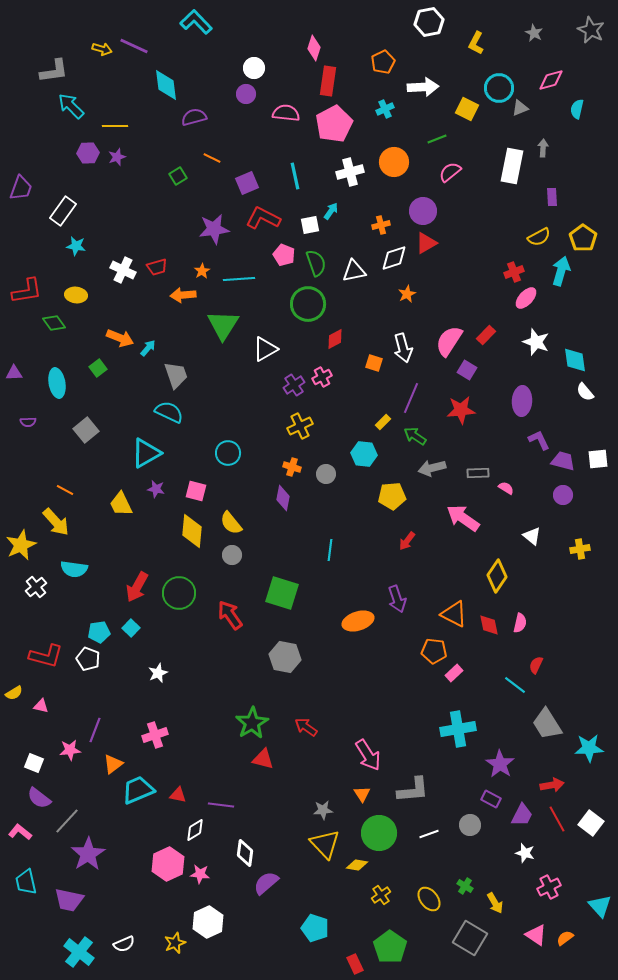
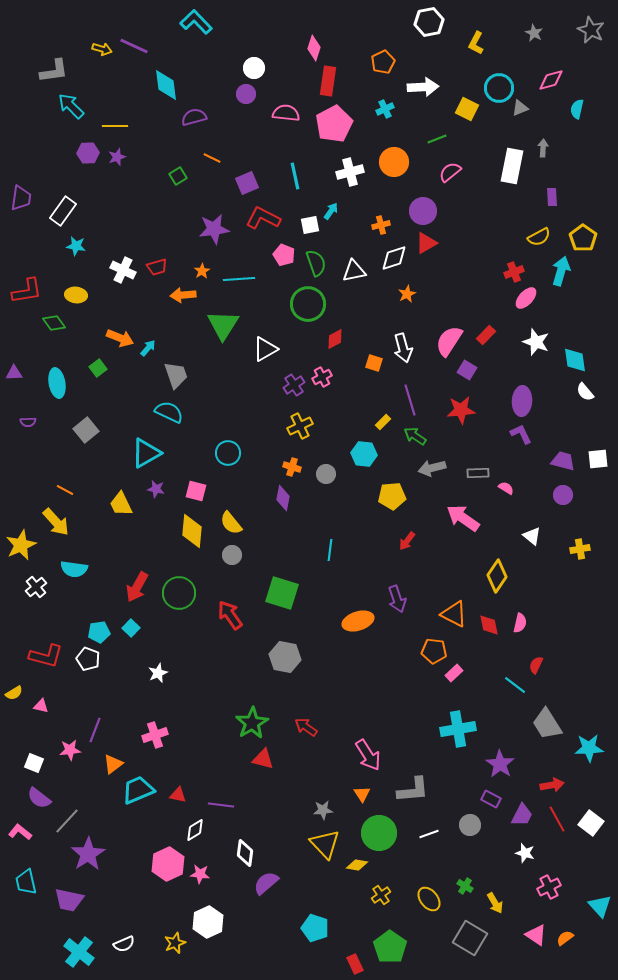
purple trapezoid at (21, 188): moved 10 px down; rotated 12 degrees counterclockwise
purple line at (411, 398): moved 1 px left, 2 px down; rotated 40 degrees counterclockwise
purple L-shape at (539, 440): moved 18 px left, 6 px up
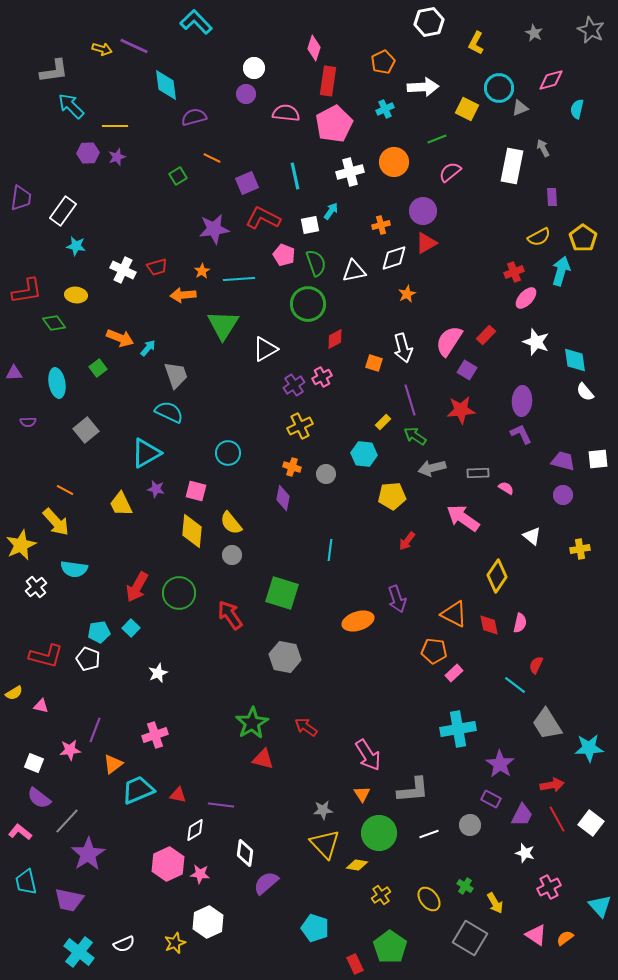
gray arrow at (543, 148): rotated 30 degrees counterclockwise
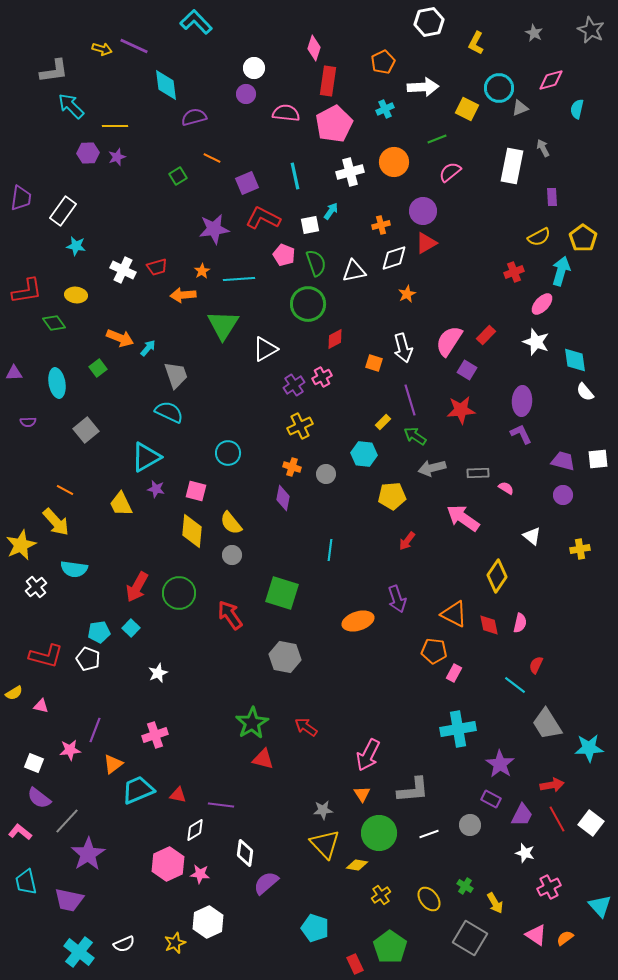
pink ellipse at (526, 298): moved 16 px right, 6 px down
cyan triangle at (146, 453): moved 4 px down
pink rectangle at (454, 673): rotated 18 degrees counterclockwise
pink arrow at (368, 755): rotated 60 degrees clockwise
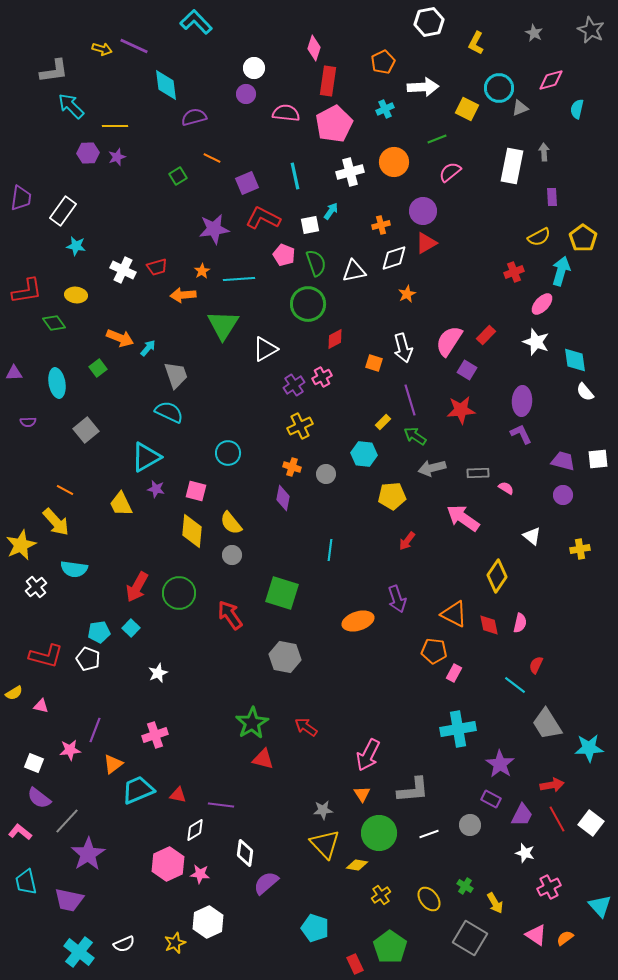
gray arrow at (543, 148): moved 1 px right, 4 px down; rotated 24 degrees clockwise
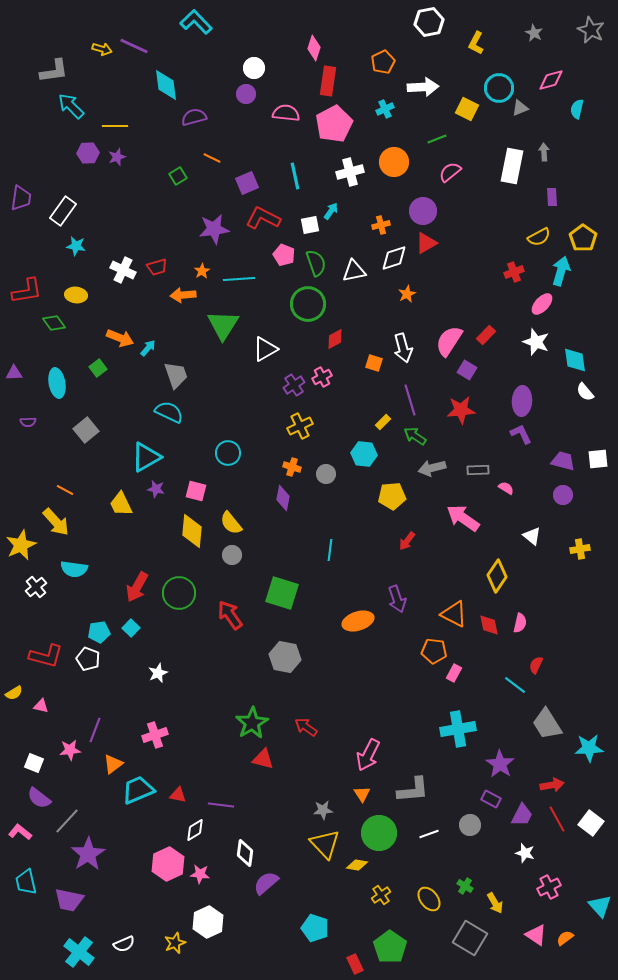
gray rectangle at (478, 473): moved 3 px up
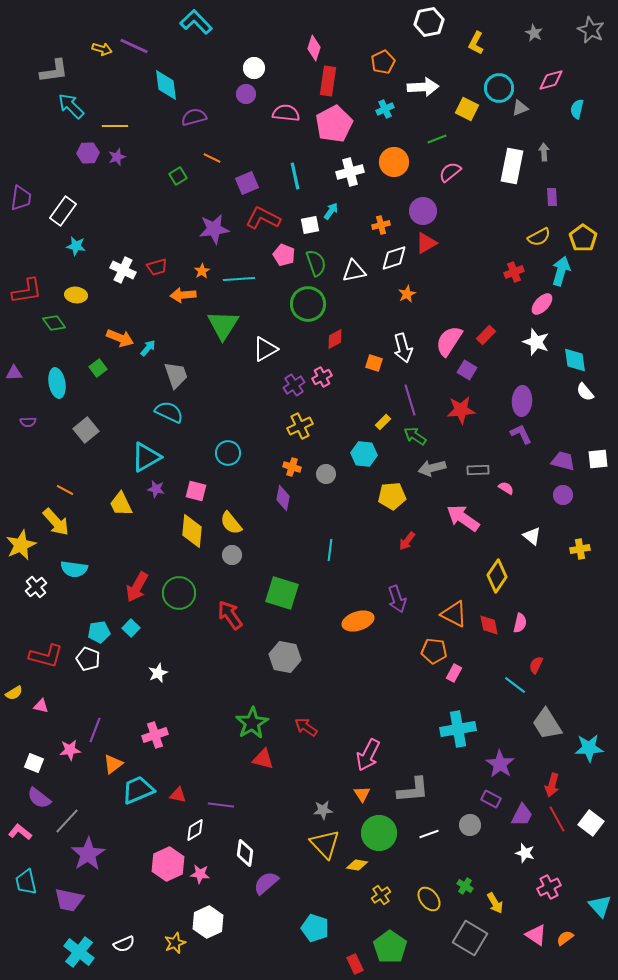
red arrow at (552, 785): rotated 115 degrees clockwise
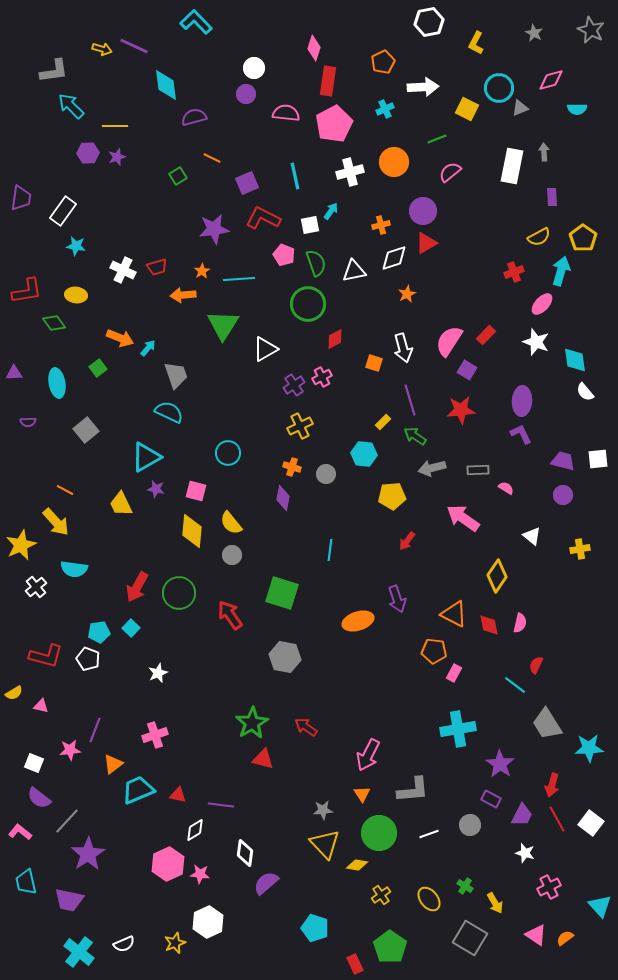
cyan semicircle at (577, 109): rotated 102 degrees counterclockwise
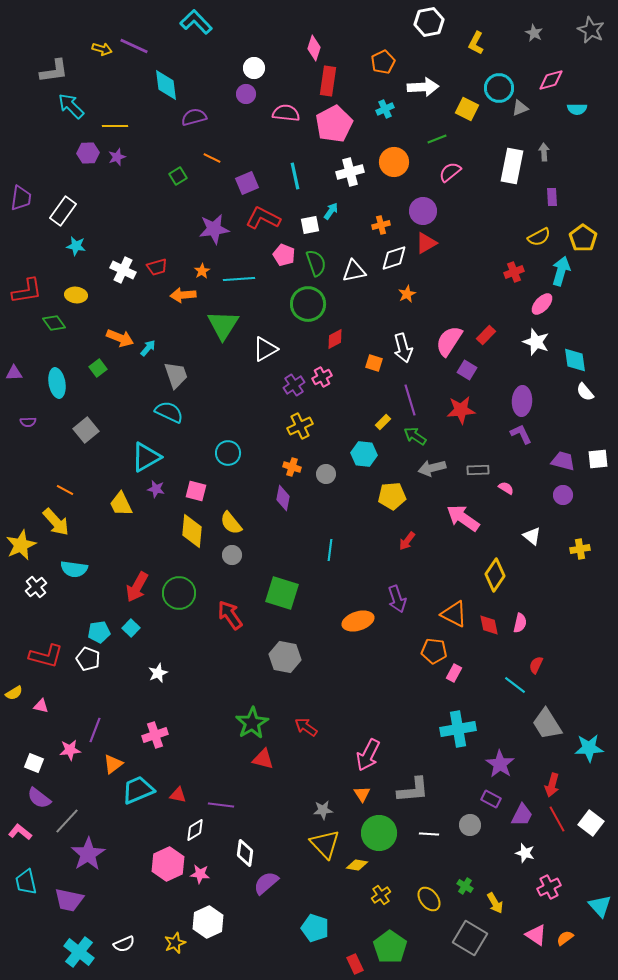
yellow diamond at (497, 576): moved 2 px left, 1 px up
white line at (429, 834): rotated 24 degrees clockwise
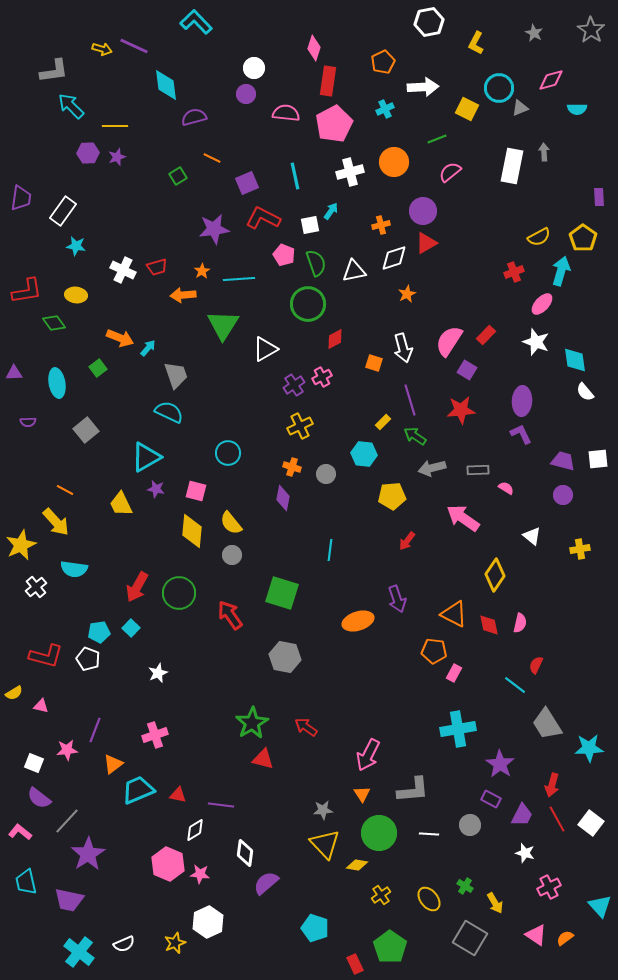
gray star at (591, 30): rotated 8 degrees clockwise
purple rectangle at (552, 197): moved 47 px right
pink star at (70, 750): moved 3 px left
pink hexagon at (168, 864): rotated 12 degrees counterclockwise
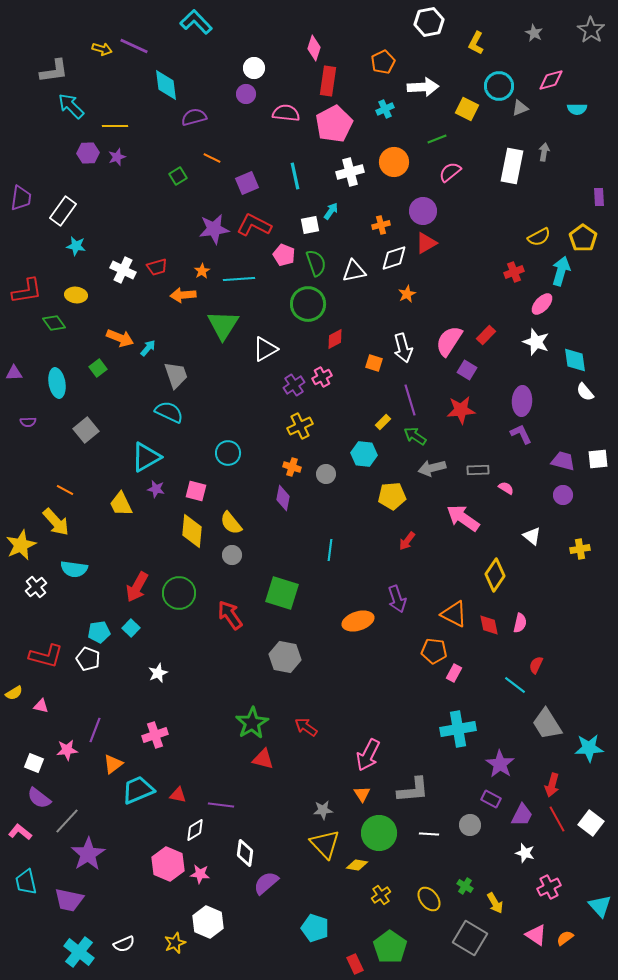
cyan circle at (499, 88): moved 2 px up
gray arrow at (544, 152): rotated 12 degrees clockwise
red L-shape at (263, 218): moved 9 px left, 7 px down
white hexagon at (208, 922): rotated 12 degrees counterclockwise
